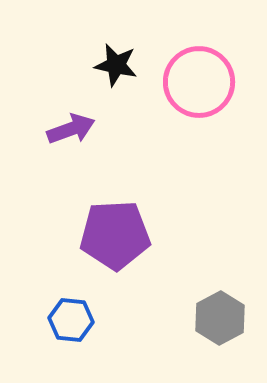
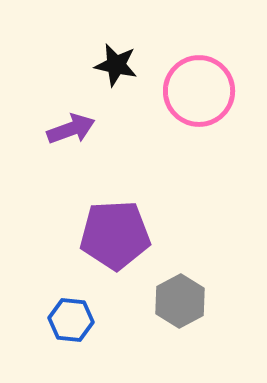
pink circle: moved 9 px down
gray hexagon: moved 40 px left, 17 px up
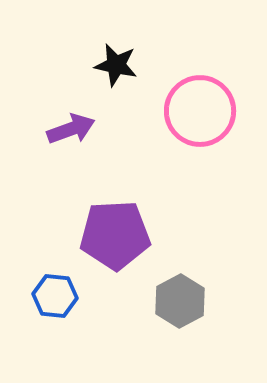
pink circle: moved 1 px right, 20 px down
blue hexagon: moved 16 px left, 24 px up
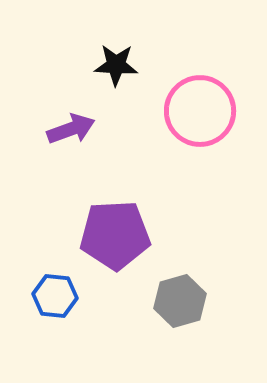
black star: rotated 9 degrees counterclockwise
gray hexagon: rotated 12 degrees clockwise
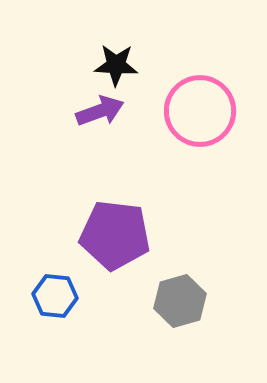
purple arrow: moved 29 px right, 18 px up
purple pentagon: rotated 10 degrees clockwise
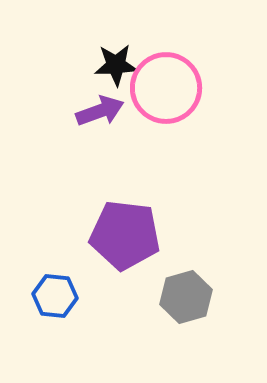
black star: rotated 6 degrees counterclockwise
pink circle: moved 34 px left, 23 px up
purple pentagon: moved 10 px right
gray hexagon: moved 6 px right, 4 px up
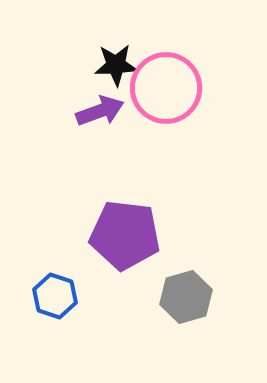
blue hexagon: rotated 12 degrees clockwise
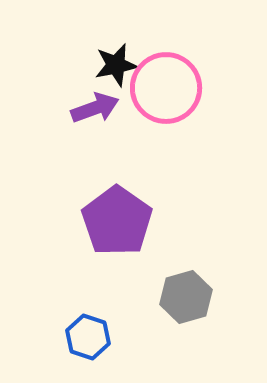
black star: rotated 9 degrees counterclockwise
purple arrow: moved 5 px left, 3 px up
purple pentagon: moved 8 px left, 14 px up; rotated 28 degrees clockwise
blue hexagon: moved 33 px right, 41 px down
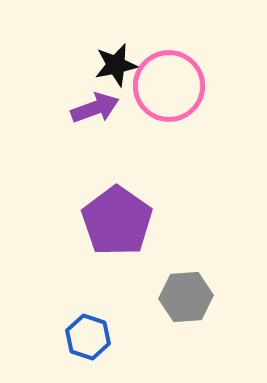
pink circle: moved 3 px right, 2 px up
gray hexagon: rotated 12 degrees clockwise
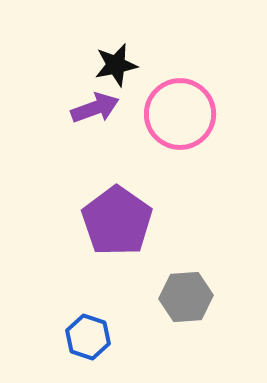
pink circle: moved 11 px right, 28 px down
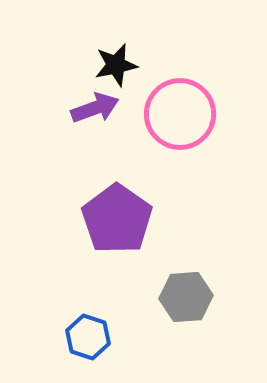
purple pentagon: moved 2 px up
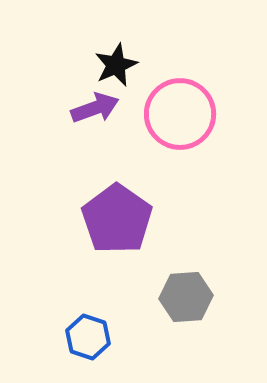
black star: rotated 12 degrees counterclockwise
